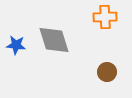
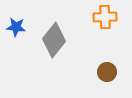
gray diamond: rotated 56 degrees clockwise
blue star: moved 18 px up
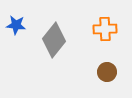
orange cross: moved 12 px down
blue star: moved 2 px up
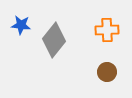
blue star: moved 5 px right
orange cross: moved 2 px right, 1 px down
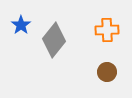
blue star: rotated 30 degrees clockwise
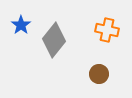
orange cross: rotated 15 degrees clockwise
brown circle: moved 8 px left, 2 px down
